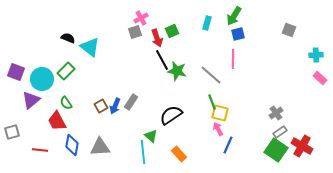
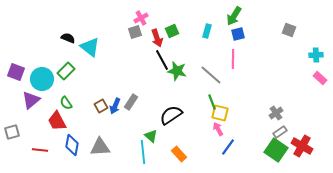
cyan rectangle at (207, 23): moved 8 px down
blue line at (228, 145): moved 2 px down; rotated 12 degrees clockwise
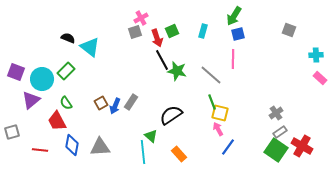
cyan rectangle at (207, 31): moved 4 px left
brown square at (101, 106): moved 3 px up
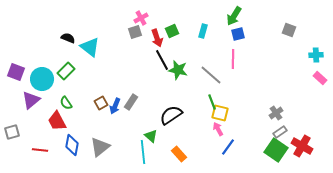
green star at (177, 71): moved 1 px right, 1 px up
gray triangle at (100, 147): rotated 35 degrees counterclockwise
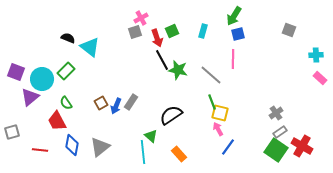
purple triangle at (31, 100): moved 1 px left, 3 px up
blue arrow at (115, 106): moved 1 px right
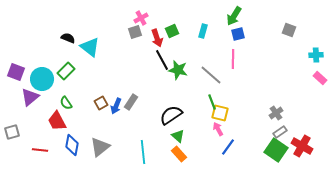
green triangle at (151, 136): moved 27 px right
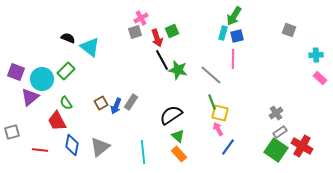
cyan rectangle at (203, 31): moved 20 px right, 2 px down
blue square at (238, 34): moved 1 px left, 2 px down
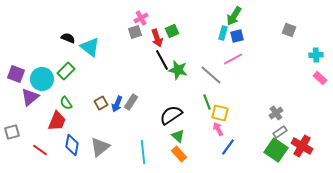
pink line at (233, 59): rotated 60 degrees clockwise
purple square at (16, 72): moved 2 px down
green line at (212, 102): moved 5 px left
blue arrow at (116, 106): moved 1 px right, 2 px up
red trapezoid at (57, 121): rotated 130 degrees counterclockwise
red line at (40, 150): rotated 28 degrees clockwise
